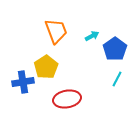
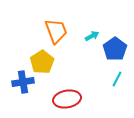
yellow pentagon: moved 4 px left, 5 px up
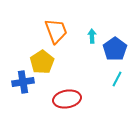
cyan arrow: rotated 64 degrees counterclockwise
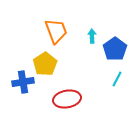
yellow pentagon: moved 3 px right, 2 px down
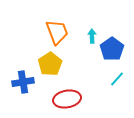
orange trapezoid: moved 1 px right, 1 px down
blue pentagon: moved 3 px left
yellow pentagon: moved 5 px right
cyan line: rotated 14 degrees clockwise
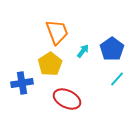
cyan arrow: moved 9 px left, 15 px down; rotated 40 degrees clockwise
blue cross: moved 1 px left, 1 px down
red ellipse: rotated 36 degrees clockwise
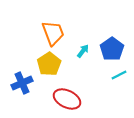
orange trapezoid: moved 4 px left, 1 px down
yellow pentagon: moved 1 px left
cyan line: moved 2 px right, 4 px up; rotated 21 degrees clockwise
blue cross: rotated 15 degrees counterclockwise
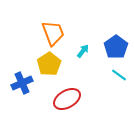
blue pentagon: moved 4 px right, 2 px up
cyan line: rotated 63 degrees clockwise
red ellipse: rotated 56 degrees counterclockwise
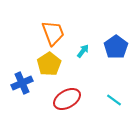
cyan line: moved 5 px left, 25 px down
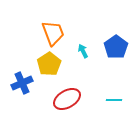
cyan arrow: rotated 64 degrees counterclockwise
cyan line: rotated 35 degrees counterclockwise
